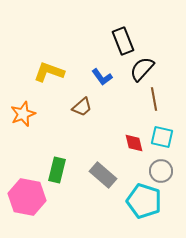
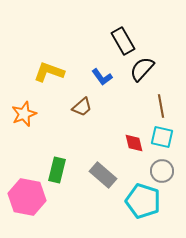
black rectangle: rotated 8 degrees counterclockwise
brown line: moved 7 px right, 7 px down
orange star: moved 1 px right
gray circle: moved 1 px right
cyan pentagon: moved 1 px left
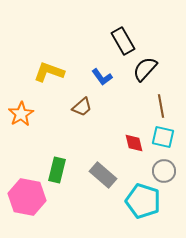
black semicircle: moved 3 px right
orange star: moved 3 px left; rotated 10 degrees counterclockwise
cyan square: moved 1 px right
gray circle: moved 2 px right
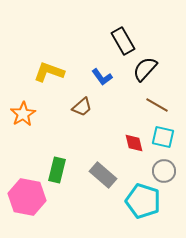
brown line: moved 4 px left, 1 px up; rotated 50 degrees counterclockwise
orange star: moved 2 px right
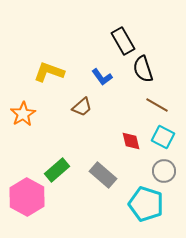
black semicircle: moved 2 px left; rotated 60 degrees counterclockwise
cyan square: rotated 15 degrees clockwise
red diamond: moved 3 px left, 2 px up
green rectangle: rotated 35 degrees clockwise
pink hexagon: rotated 18 degrees clockwise
cyan pentagon: moved 3 px right, 3 px down
